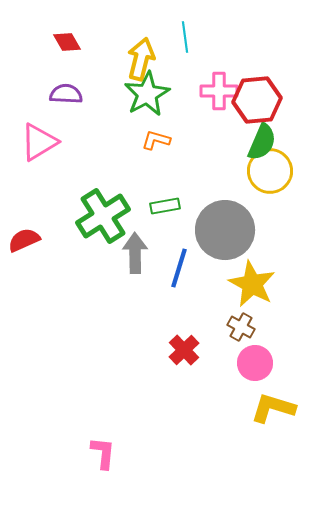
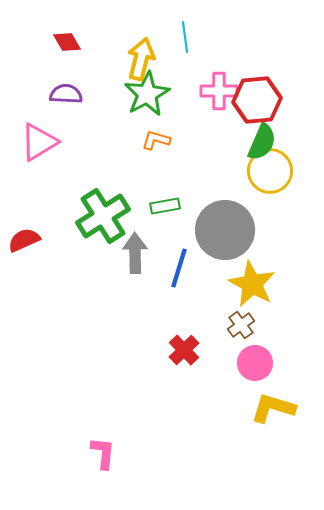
brown cross: moved 2 px up; rotated 24 degrees clockwise
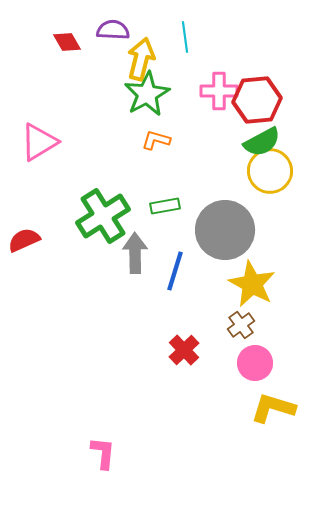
purple semicircle: moved 47 px right, 64 px up
green semicircle: rotated 39 degrees clockwise
blue line: moved 4 px left, 3 px down
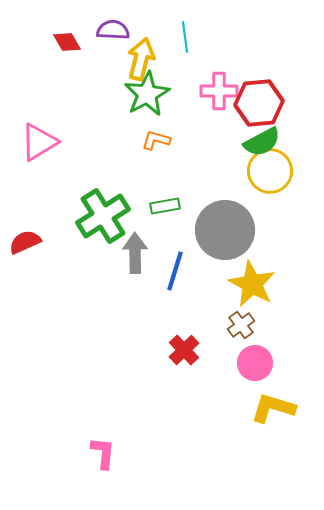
red hexagon: moved 2 px right, 3 px down
red semicircle: moved 1 px right, 2 px down
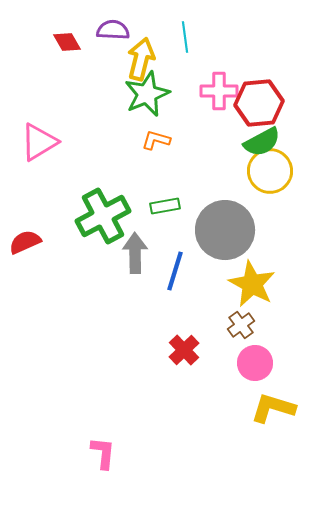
green star: rotated 6 degrees clockwise
green cross: rotated 4 degrees clockwise
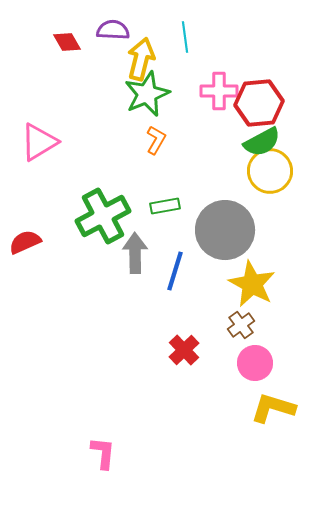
orange L-shape: rotated 104 degrees clockwise
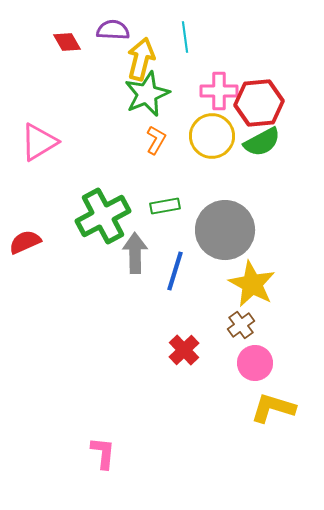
yellow circle: moved 58 px left, 35 px up
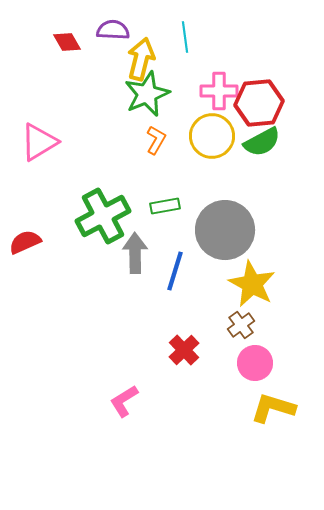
pink L-shape: moved 21 px right, 52 px up; rotated 128 degrees counterclockwise
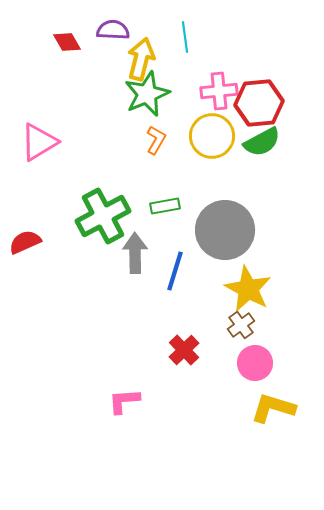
pink cross: rotated 6 degrees counterclockwise
yellow star: moved 4 px left, 5 px down
pink L-shape: rotated 28 degrees clockwise
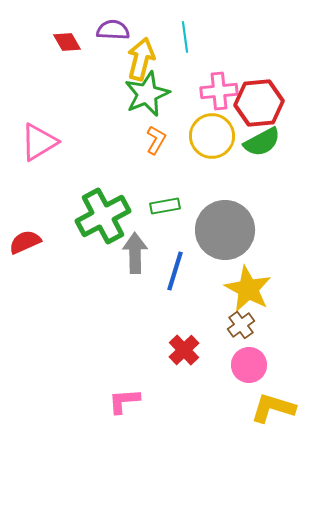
pink circle: moved 6 px left, 2 px down
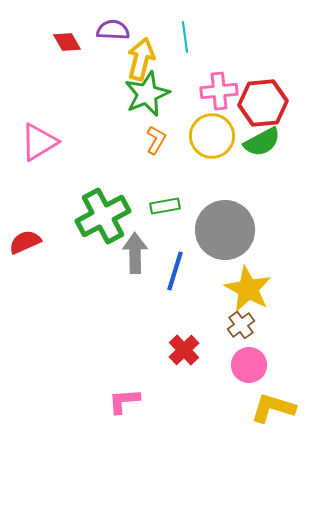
red hexagon: moved 4 px right
